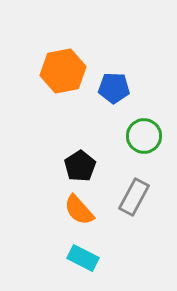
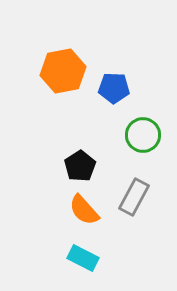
green circle: moved 1 px left, 1 px up
orange semicircle: moved 5 px right
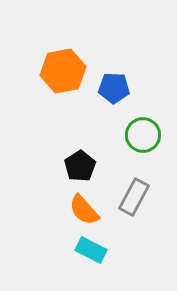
cyan rectangle: moved 8 px right, 8 px up
